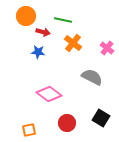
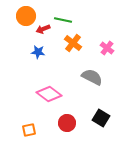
red arrow: moved 3 px up; rotated 144 degrees clockwise
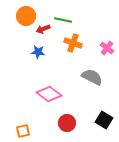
orange cross: rotated 18 degrees counterclockwise
black square: moved 3 px right, 2 px down
orange square: moved 6 px left, 1 px down
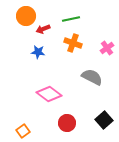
green line: moved 8 px right, 1 px up; rotated 24 degrees counterclockwise
pink cross: rotated 16 degrees clockwise
black square: rotated 18 degrees clockwise
orange square: rotated 24 degrees counterclockwise
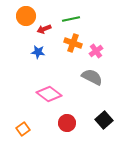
red arrow: moved 1 px right
pink cross: moved 11 px left, 3 px down
orange square: moved 2 px up
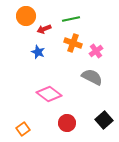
blue star: rotated 16 degrees clockwise
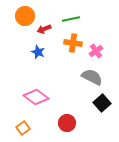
orange circle: moved 1 px left
orange cross: rotated 12 degrees counterclockwise
pink diamond: moved 13 px left, 3 px down
black square: moved 2 px left, 17 px up
orange square: moved 1 px up
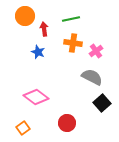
red arrow: rotated 104 degrees clockwise
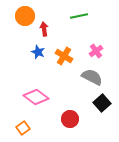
green line: moved 8 px right, 3 px up
orange cross: moved 9 px left, 13 px down; rotated 24 degrees clockwise
red circle: moved 3 px right, 4 px up
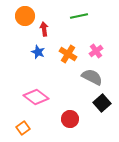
orange cross: moved 4 px right, 2 px up
